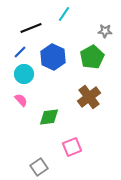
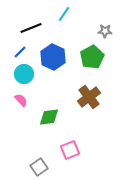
pink square: moved 2 px left, 3 px down
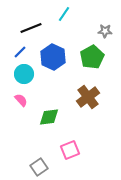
brown cross: moved 1 px left
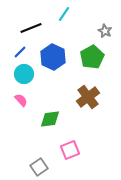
gray star: rotated 24 degrees clockwise
green diamond: moved 1 px right, 2 px down
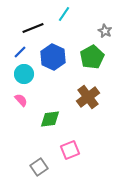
black line: moved 2 px right
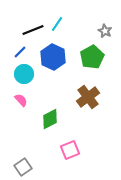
cyan line: moved 7 px left, 10 px down
black line: moved 2 px down
green diamond: rotated 20 degrees counterclockwise
gray square: moved 16 px left
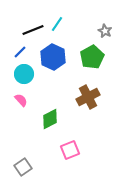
brown cross: rotated 10 degrees clockwise
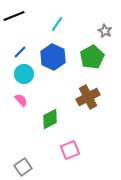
black line: moved 19 px left, 14 px up
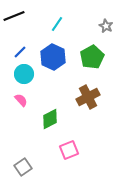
gray star: moved 1 px right, 5 px up
pink square: moved 1 px left
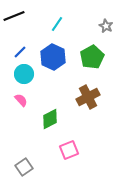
gray square: moved 1 px right
